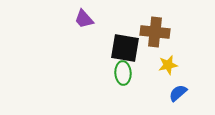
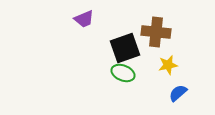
purple trapezoid: rotated 70 degrees counterclockwise
brown cross: moved 1 px right
black square: rotated 28 degrees counterclockwise
green ellipse: rotated 65 degrees counterclockwise
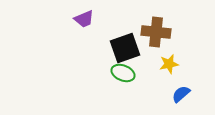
yellow star: moved 1 px right, 1 px up
blue semicircle: moved 3 px right, 1 px down
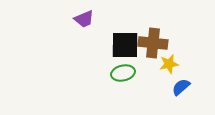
brown cross: moved 3 px left, 11 px down
black square: moved 3 px up; rotated 20 degrees clockwise
green ellipse: rotated 35 degrees counterclockwise
blue semicircle: moved 7 px up
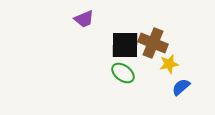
brown cross: rotated 16 degrees clockwise
green ellipse: rotated 50 degrees clockwise
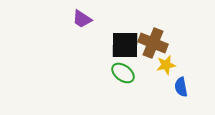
purple trapezoid: moved 2 px left; rotated 55 degrees clockwise
yellow star: moved 3 px left, 1 px down
blue semicircle: rotated 60 degrees counterclockwise
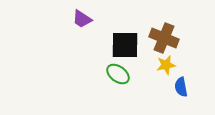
brown cross: moved 11 px right, 5 px up
green ellipse: moved 5 px left, 1 px down
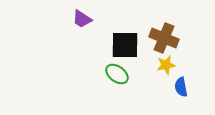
green ellipse: moved 1 px left
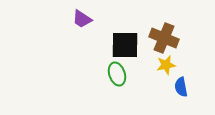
green ellipse: rotated 35 degrees clockwise
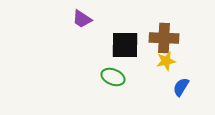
brown cross: rotated 20 degrees counterclockwise
yellow star: moved 4 px up
green ellipse: moved 4 px left, 3 px down; rotated 50 degrees counterclockwise
blue semicircle: rotated 42 degrees clockwise
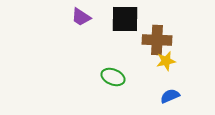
purple trapezoid: moved 1 px left, 2 px up
brown cross: moved 7 px left, 2 px down
black square: moved 26 px up
blue semicircle: moved 11 px left, 9 px down; rotated 36 degrees clockwise
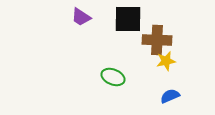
black square: moved 3 px right
